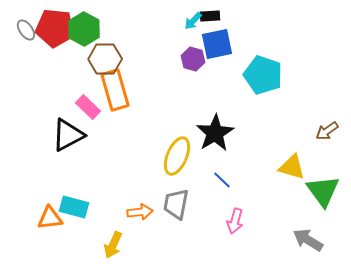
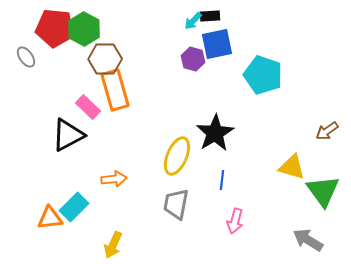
gray ellipse: moved 27 px down
blue line: rotated 54 degrees clockwise
cyan rectangle: rotated 60 degrees counterclockwise
orange arrow: moved 26 px left, 33 px up
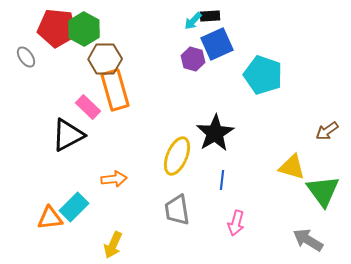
red pentagon: moved 2 px right
blue square: rotated 12 degrees counterclockwise
gray trapezoid: moved 1 px right, 6 px down; rotated 20 degrees counterclockwise
pink arrow: moved 1 px right, 2 px down
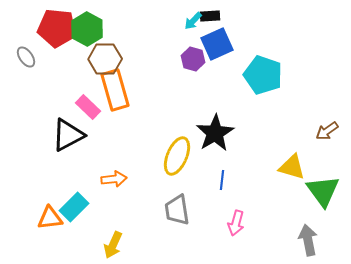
green hexagon: moved 3 px right
gray arrow: rotated 48 degrees clockwise
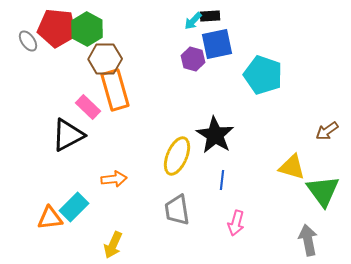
blue square: rotated 12 degrees clockwise
gray ellipse: moved 2 px right, 16 px up
black star: moved 2 px down; rotated 9 degrees counterclockwise
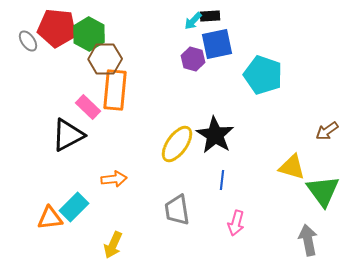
green hexagon: moved 2 px right, 5 px down
orange rectangle: rotated 21 degrees clockwise
yellow ellipse: moved 12 px up; rotated 12 degrees clockwise
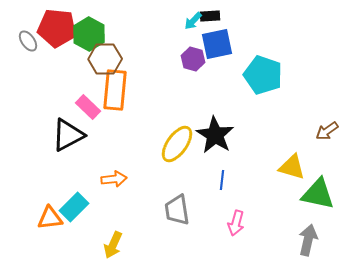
green triangle: moved 5 px left, 3 px down; rotated 42 degrees counterclockwise
gray arrow: rotated 24 degrees clockwise
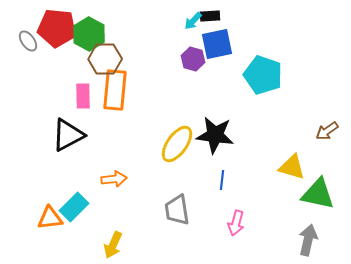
pink rectangle: moved 5 px left, 11 px up; rotated 45 degrees clockwise
black star: rotated 24 degrees counterclockwise
